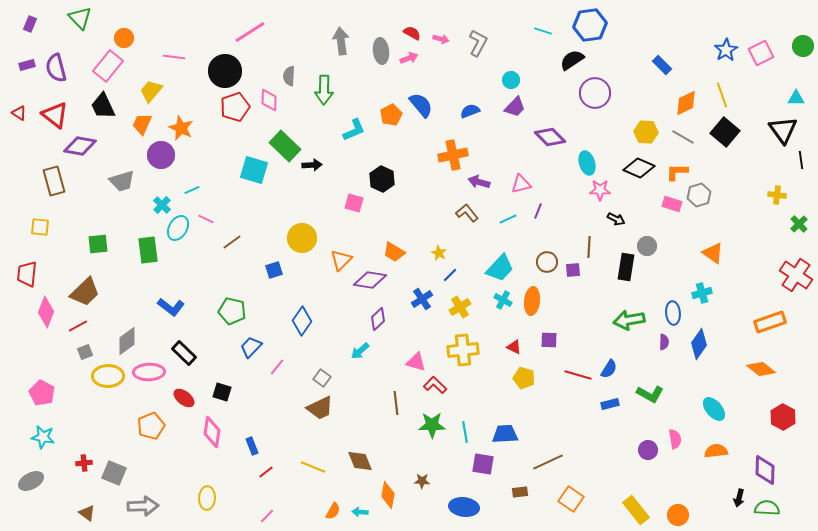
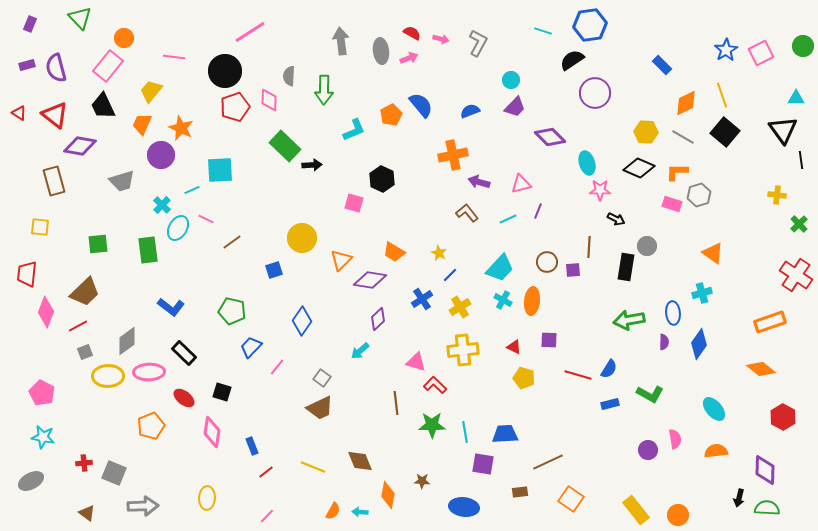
cyan square at (254, 170): moved 34 px left; rotated 20 degrees counterclockwise
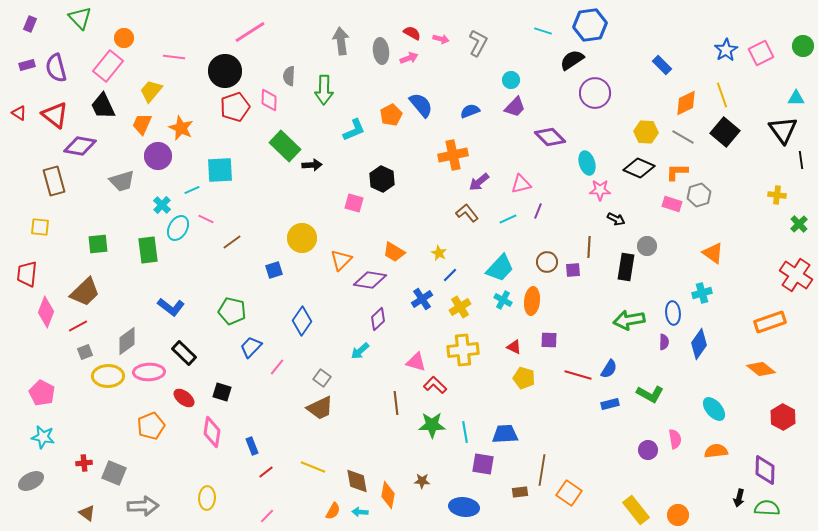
purple circle at (161, 155): moved 3 px left, 1 px down
purple arrow at (479, 182): rotated 55 degrees counterclockwise
brown diamond at (360, 461): moved 3 px left, 20 px down; rotated 12 degrees clockwise
brown line at (548, 462): moved 6 px left, 8 px down; rotated 56 degrees counterclockwise
orange square at (571, 499): moved 2 px left, 6 px up
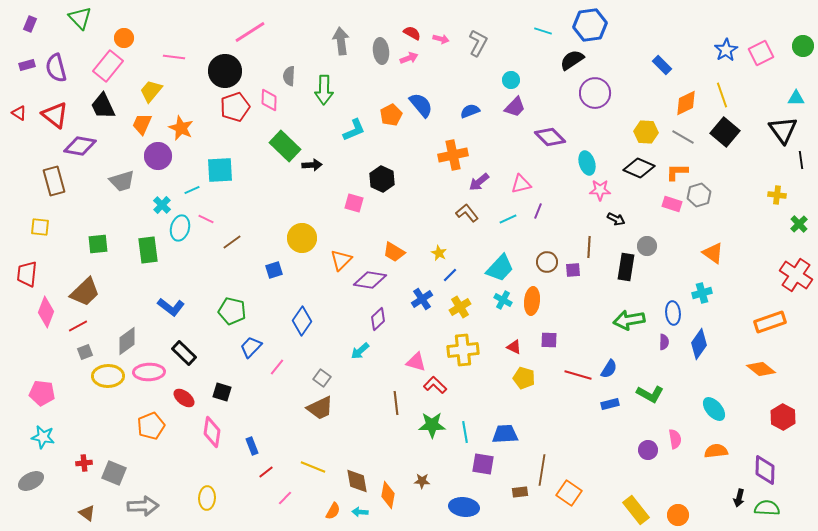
cyan ellipse at (178, 228): moved 2 px right; rotated 15 degrees counterclockwise
pink pentagon at (42, 393): rotated 20 degrees counterclockwise
pink line at (267, 516): moved 18 px right, 18 px up
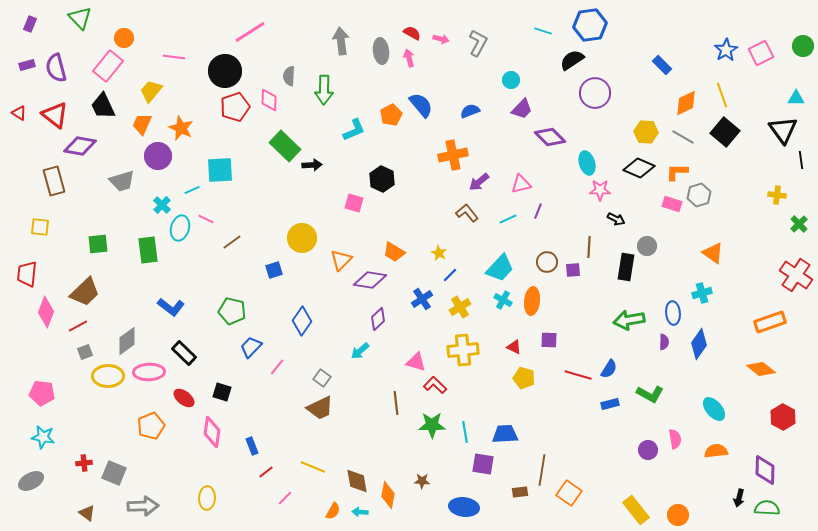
pink arrow at (409, 58): rotated 84 degrees counterclockwise
purple trapezoid at (515, 107): moved 7 px right, 2 px down
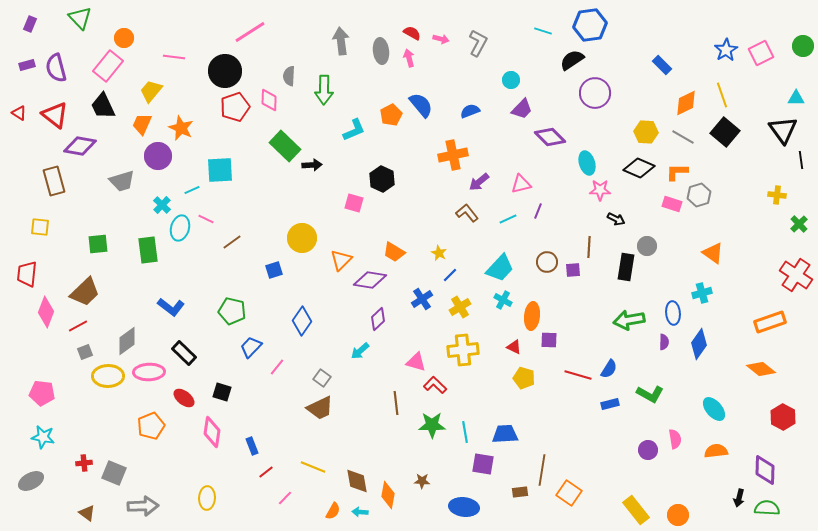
orange ellipse at (532, 301): moved 15 px down
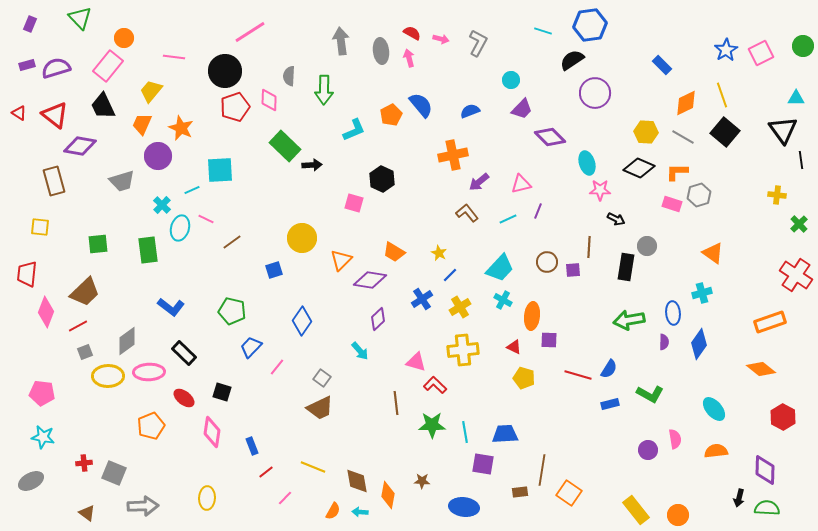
purple semicircle at (56, 68): rotated 88 degrees clockwise
cyan arrow at (360, 351): rotated 90 degrees counterclockwise
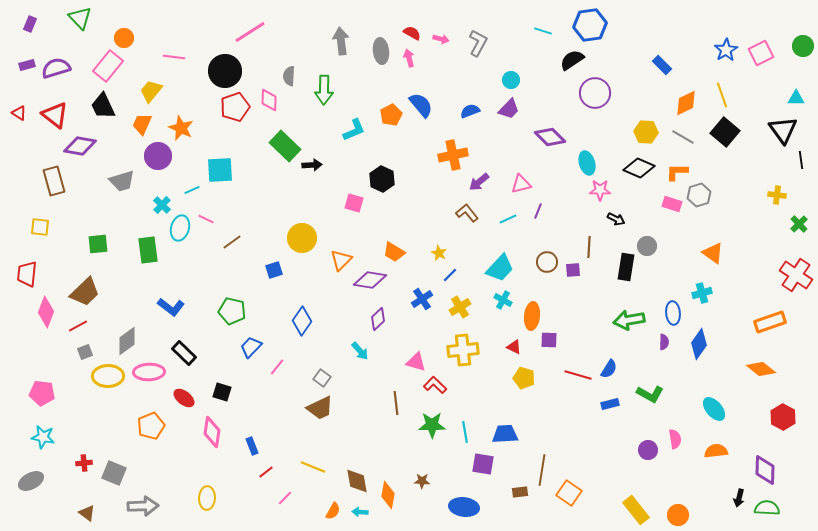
purple trapezoid at (522, 109): moved 13 px left
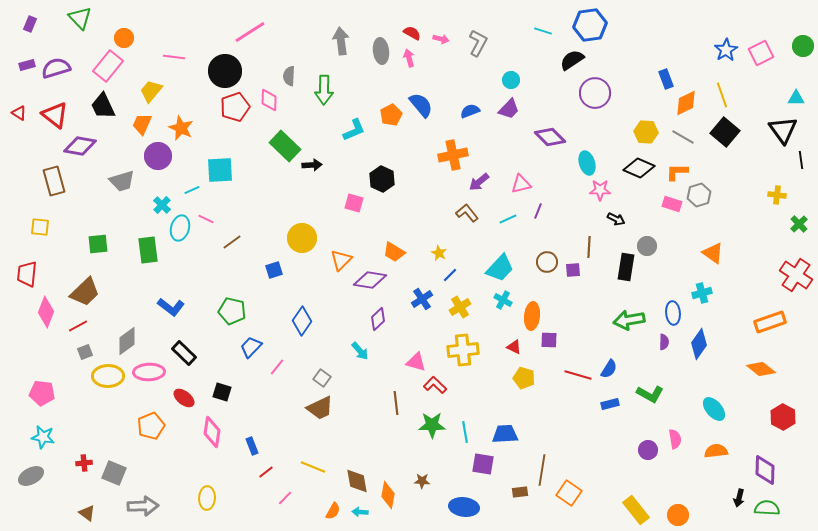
blue rectangle at (662, 65): moved 4 px right, 14 px down; rotated 24 degrees clockwise
gray ellipse at (31, 481): moved 5 px up
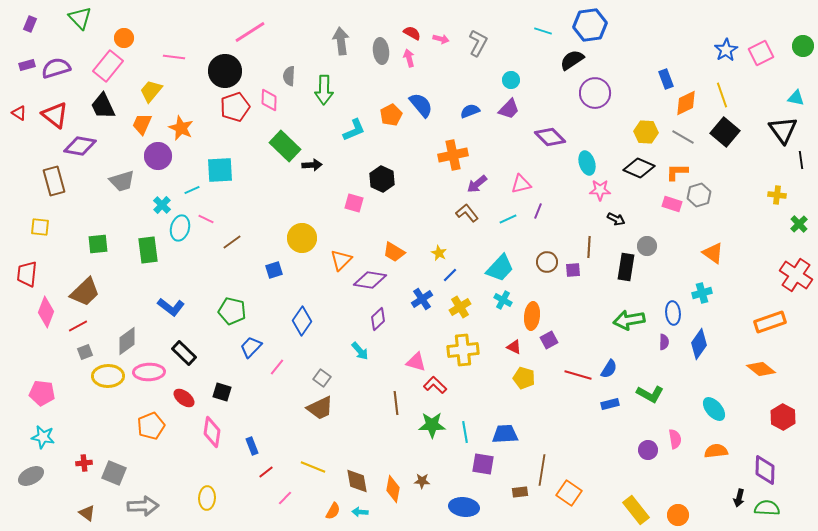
cyan triangle at (796, 98): rotated 12 degrees clockwise
purple arrow at (479, 182): moved 2 px left, 2 px down
purple square at (549, 340): rotated 30 degrees counterclockwise
orange diamond at (388, 495): moved 5 px right, 6 px up
